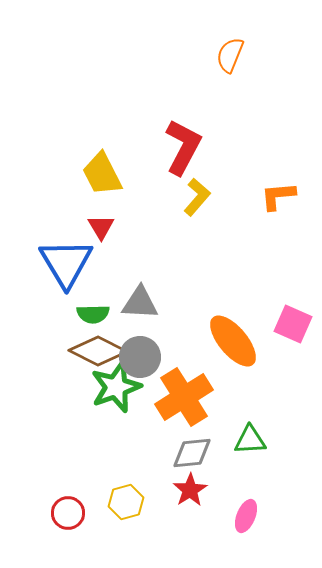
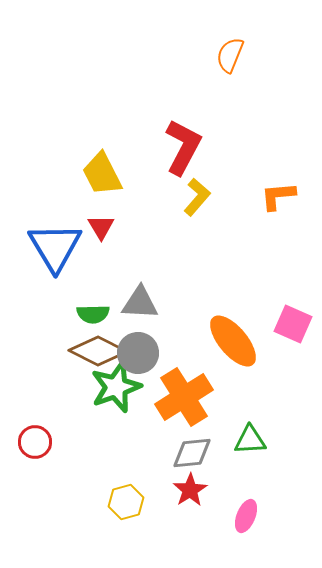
blue triangle: moved 11 px left, 16 px up
gray circle: moved 2 px left, 4 px up
red circle: moved 33 px left, 71 px up
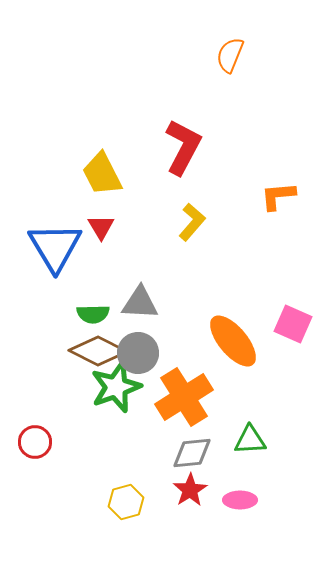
yellow L-shape: moved 5 px left, 25 px down
pink ellipse: moved 6 px left, 16 px up; rotated 68 degrees clockwise
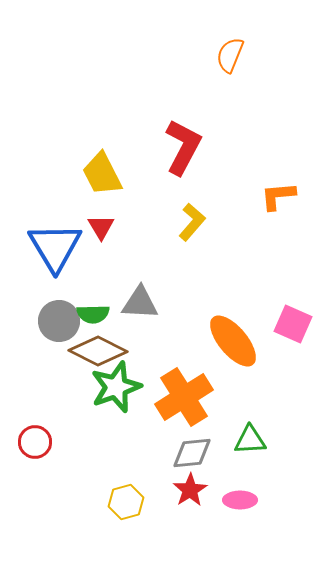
gray circle: moved 79 px left, 32 px up
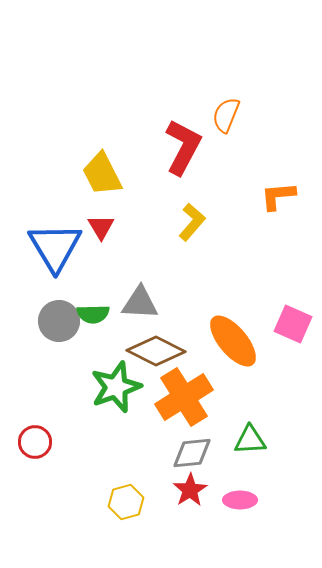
orange semicircle: moved 4 px left, 60 px down
brown diamond: moved 58 px right
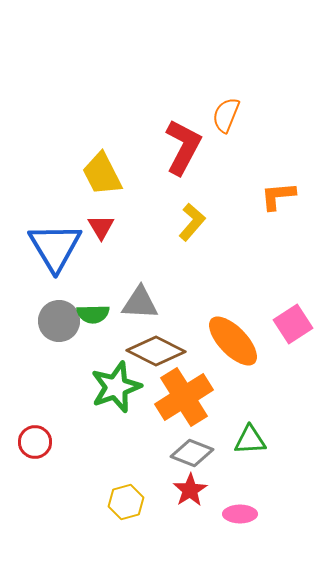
pink square: rotated 33 degrees clockwise
orange ellipse: rotated 4 degrees counterclockwise
gray diamond: rotated 27 degrees clockwise
pink ellipse: moved 14 px down
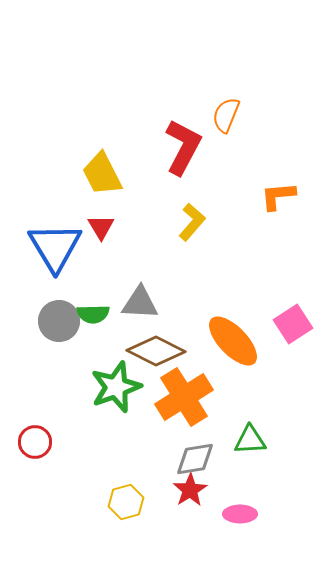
gray diamond: moved 3 px right, 6 px down; rotated 30 degrees counterclockwise
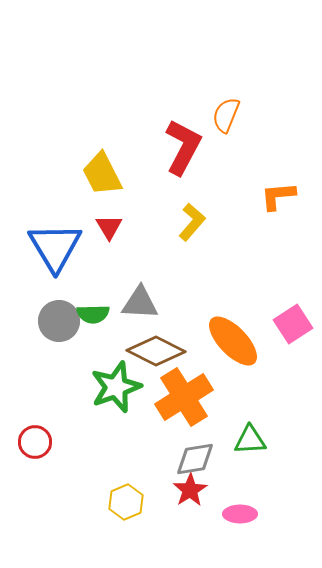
red triangle: moved 8 px right
yellow hexagon: rotated 8 degrees counterclockwise
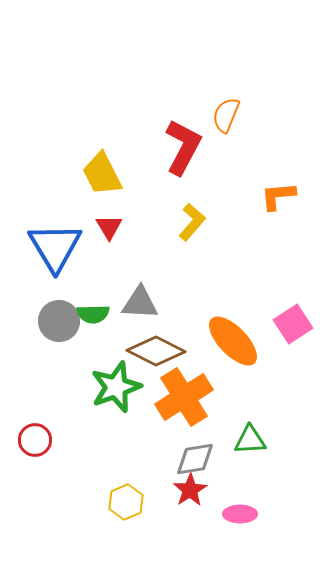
red circle: moved 2 px up
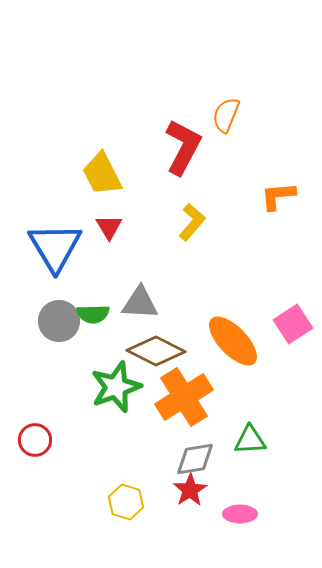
yellow hexagon: rotated 20 degrees counterclockwise
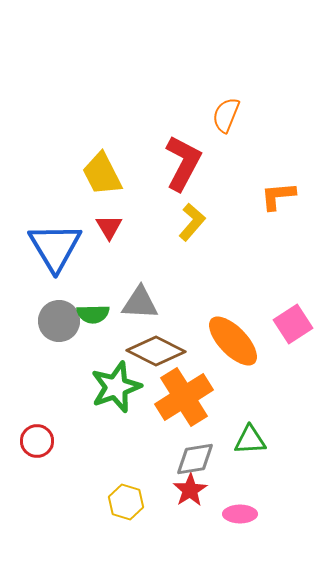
red L-shape: moved 16 px down
red circle: moved 2 px right, 1 px down
